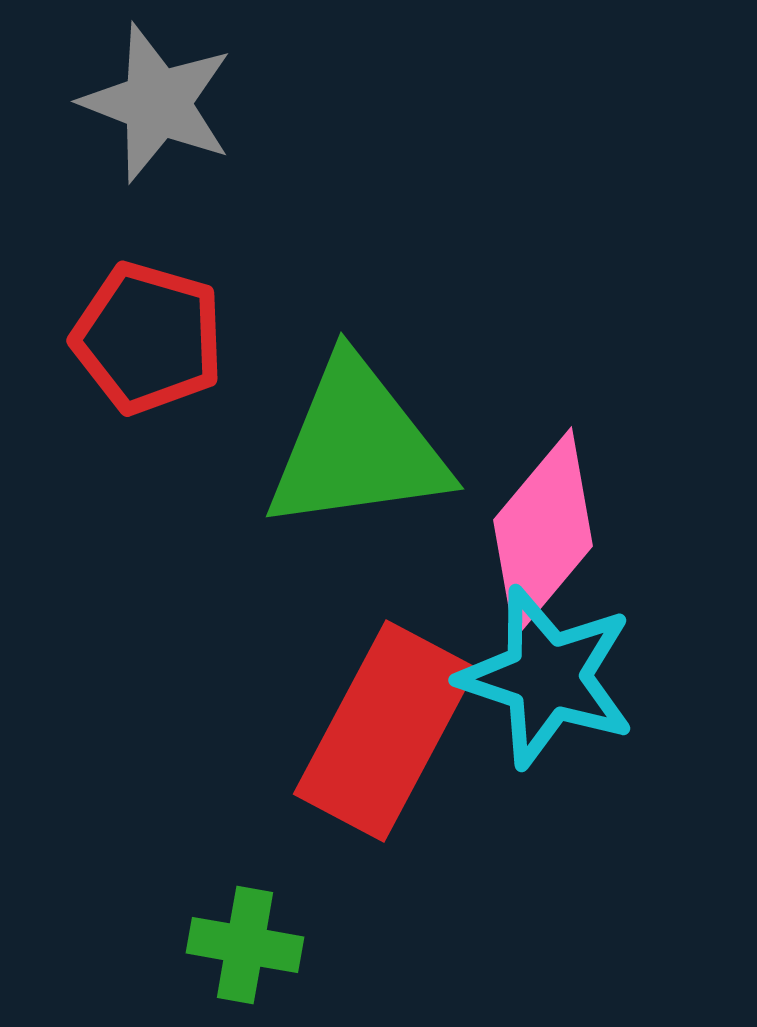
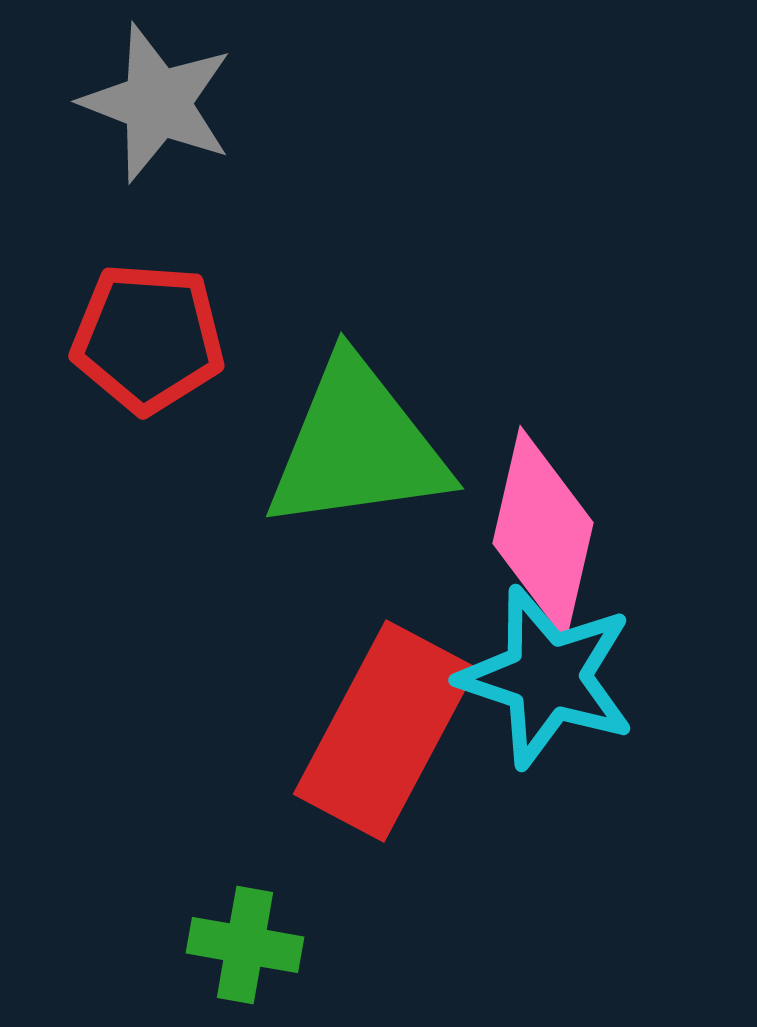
red pentagon: rotated 12 degrees counterclockwise
pink diamond: rotated 27 degrees counterclockwise
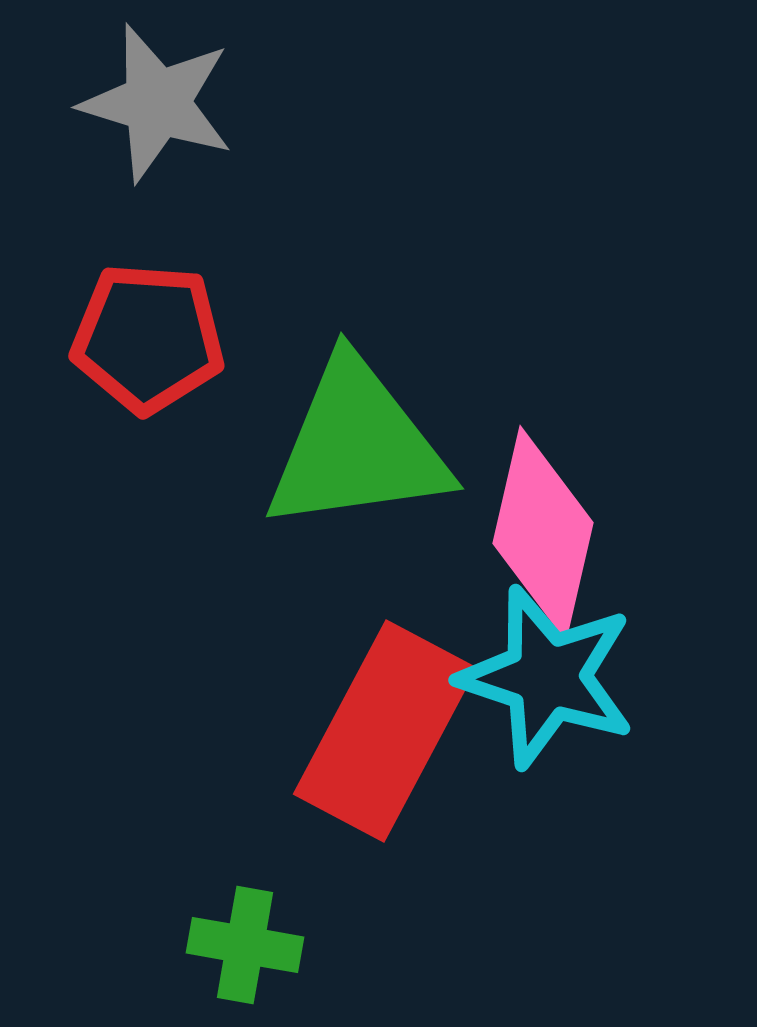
gray star: rotated 4 degrees counterclockwise
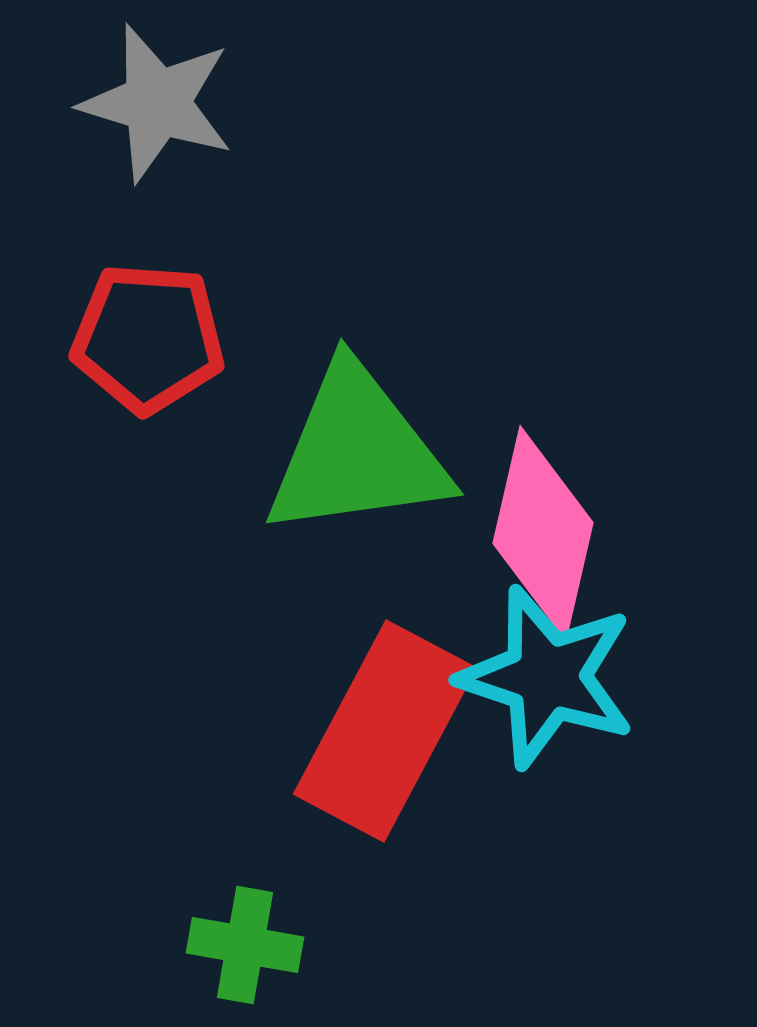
green triangle: moved 6 px down
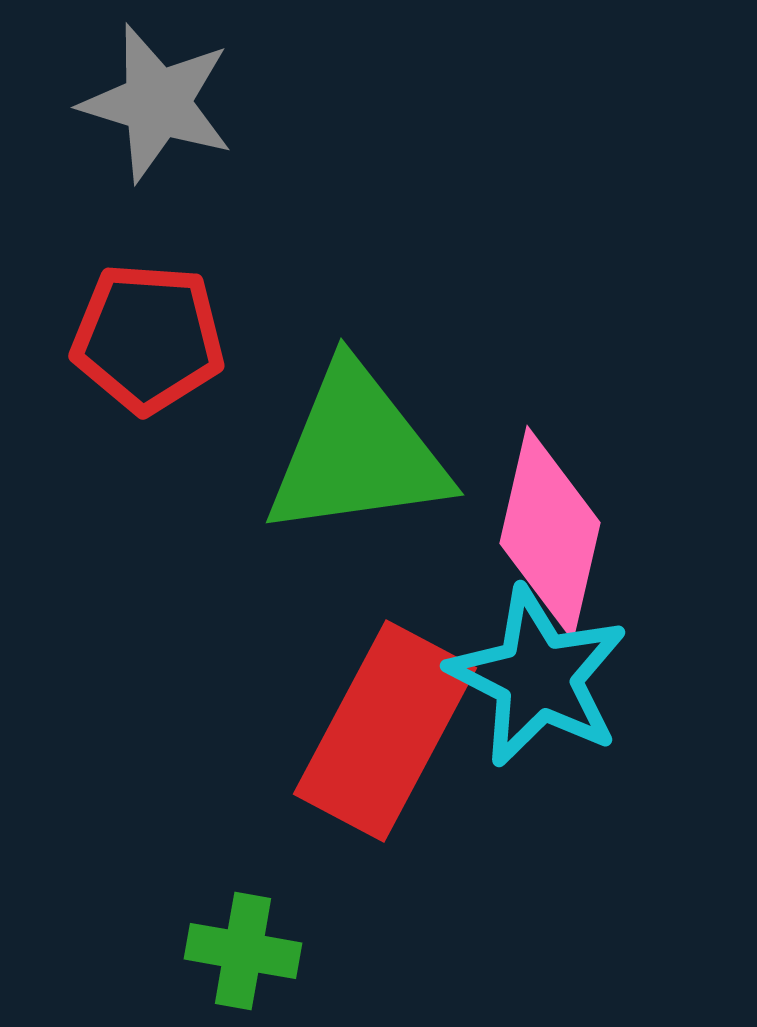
pink diamond: moved 7 px right
cyan star: moved 9 px left; rotated 9 degrees clockwise
green cross: moved 2 px left, 6 px down
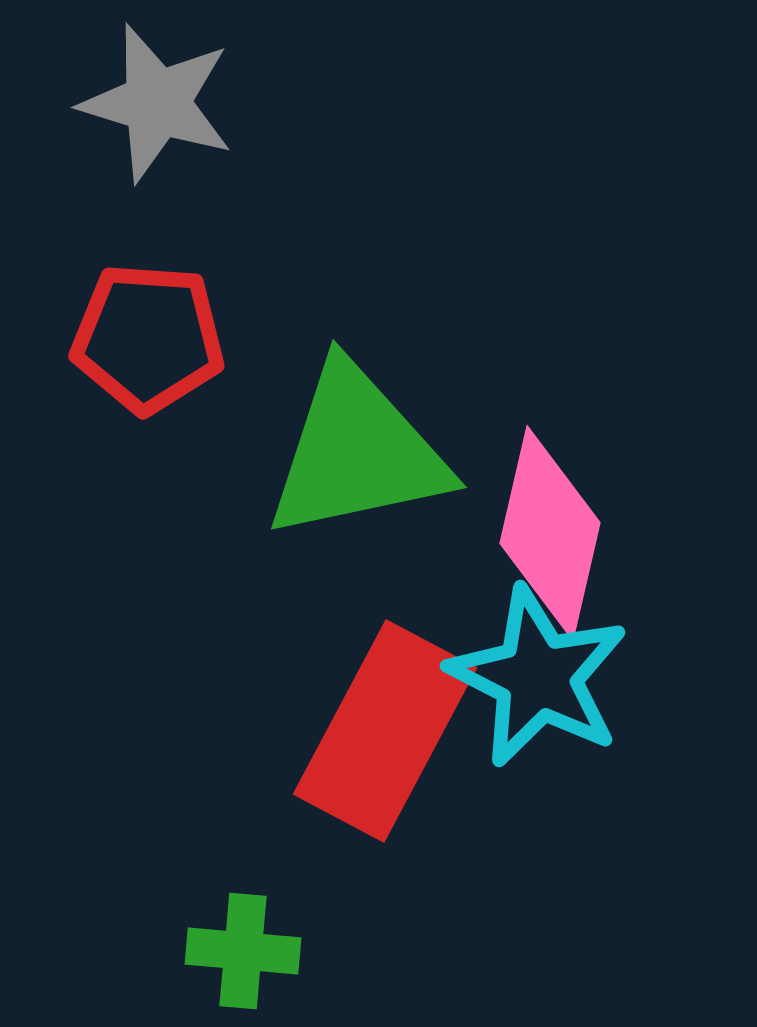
green triangle: rotated 4 degrees counterclockwise
green cross: rotated 5 degrees counterclockwise
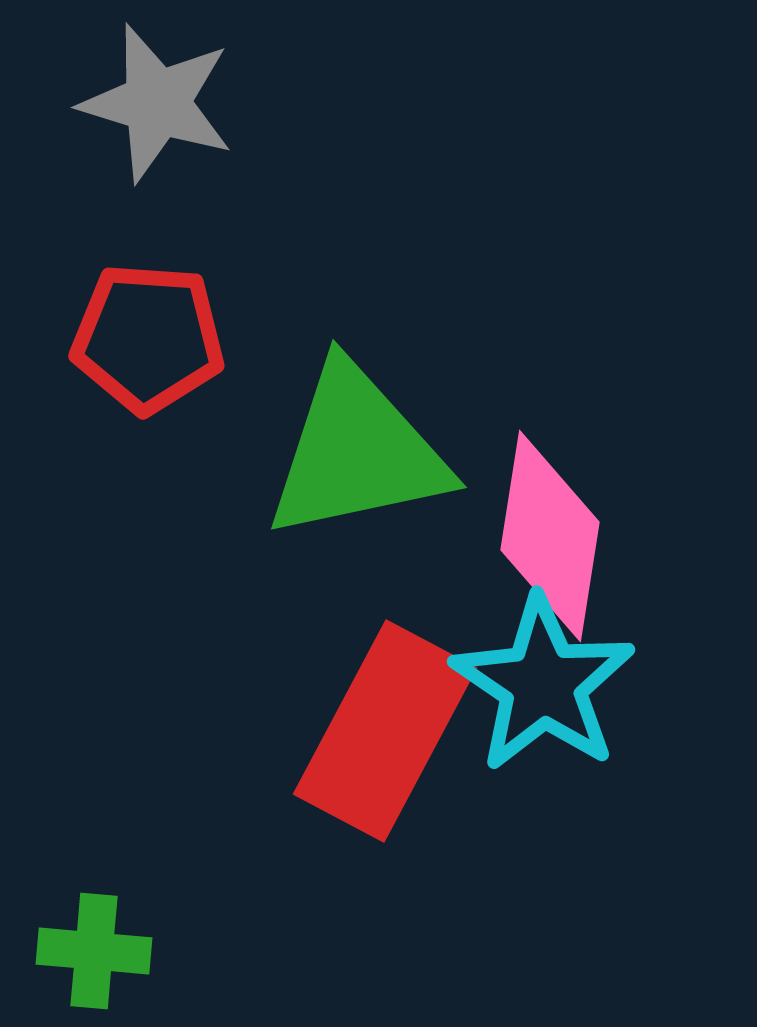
pink diamond: moved 3 px down; rotated 4 degrees counterclockwise
cyan star: moved 5 px right, 7 px down; rotated 7 degrees clockwise
green cross: moved 149 px left
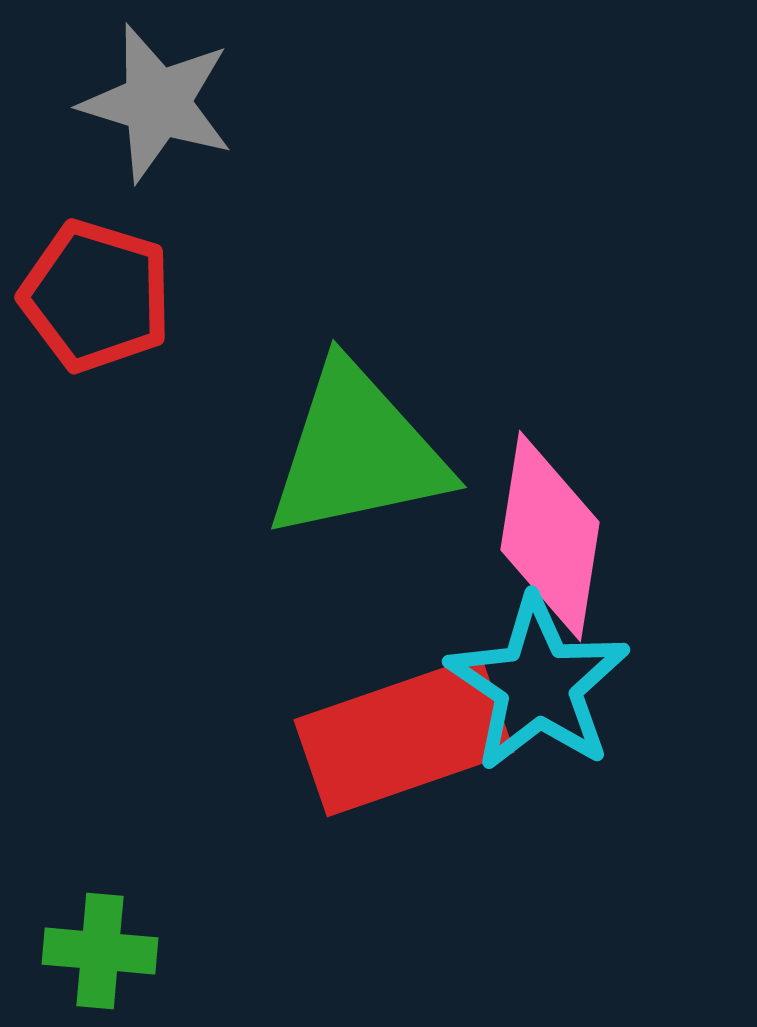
red pentagon: moved 52 px left, 42 px up; rotated 13 degrees clockwise
cyan star: moved 5 px left
red rectangle: moved 19 px right, 5 px down; rotated 43 degrees clockwise
green cross: moved 6 px right
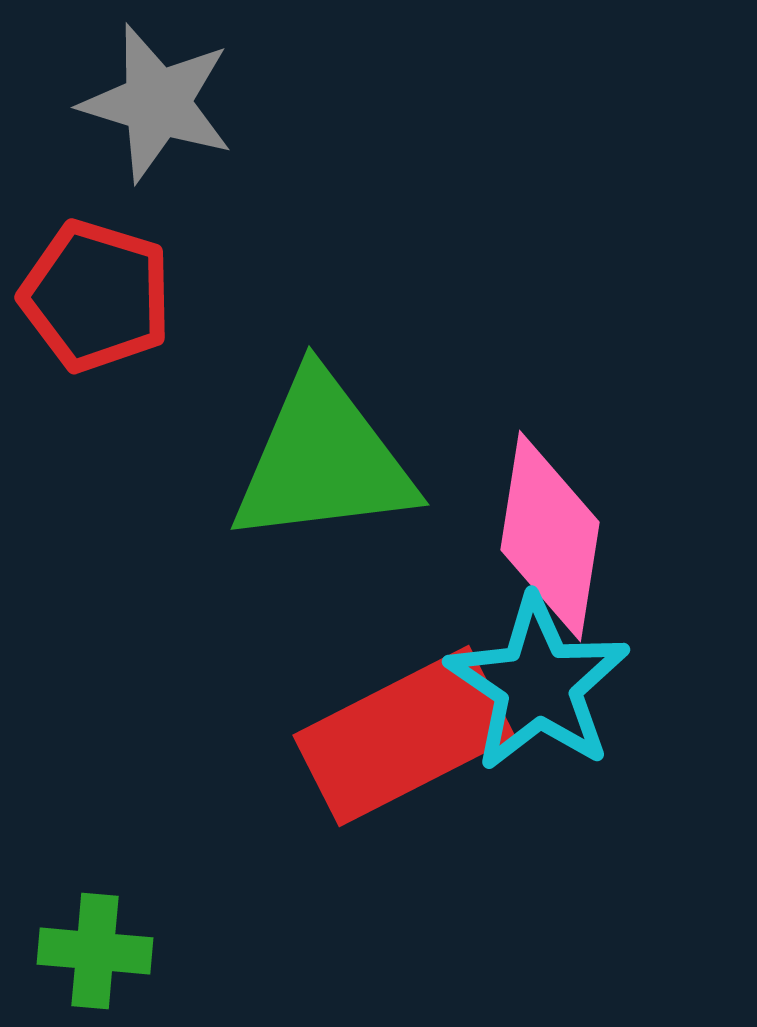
green triangle: moved 34 px left, 8 px down; rotated 5 degrees clockwise
red rectangle: rotated 8 degrees counterclockwise
green cross: moved 5 px left
